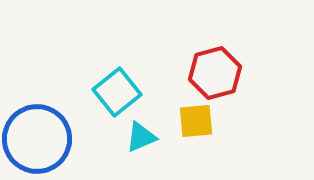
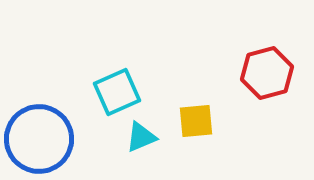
red hexagon: moved 52 px right
cyan square: rotated 15 degrees clockwise
blue circle: moved 2 px right
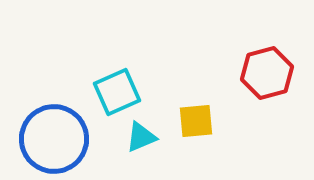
blue circle: moved 15 px right
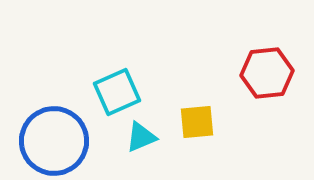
red hexagon: rotated 9 degrees clockwise
yellow square: moved 1 px right, 1 px down
blue circle: moved 2 px down
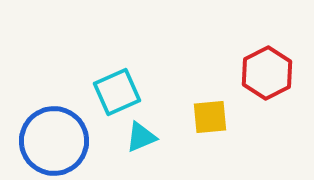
red hexagon: rotated 21 degrees counterclockwise
yellow square: moved 13 px right, 5 px up
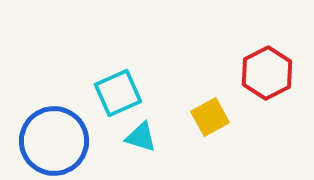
cyan square: moved 1 px right, 1 px down
yellow square: rotated 24 degrees counterclockwise
cyan triangle: rotated 40 degrees clockwise
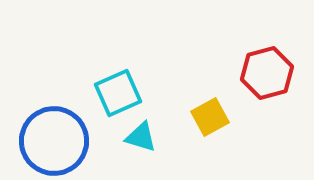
red hexagon: rotated 12 degrees clockwise
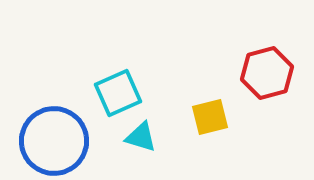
yellow square: rotated 15 degrees clockwise
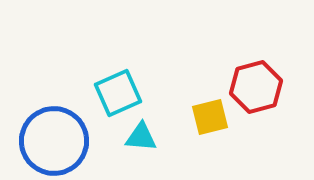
red hexagon: moved 11 px left, 14 px down
cyan triangle: rotated 12 degrees counterclockwise
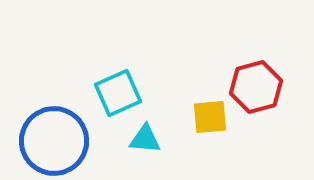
yellow square: rotated 9 degrees clockwise
cyan triangle: moved 4 px right, 2 px down
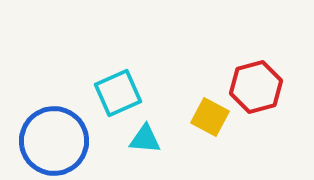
yellow square: rotated 33 degrees clockwise
